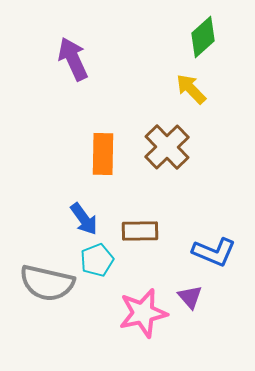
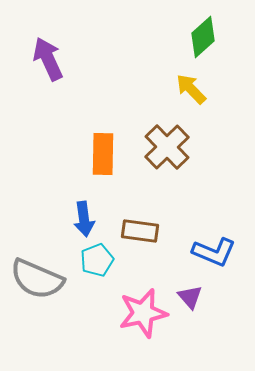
purple arrow: moved 25 px left
blue arrow: rotated 28 degrees clockwise
brown rectangle: rotated 9 degrees clockwise
gray semicircle: moved 10 px left, 4 px up; rotated 10 degrees clockwise
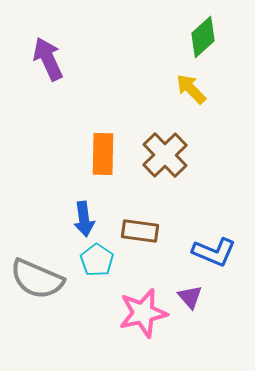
brown cross: moved 2 px left, 8 px down
cyan pentagon: rotated 16 degrees counterclockwise
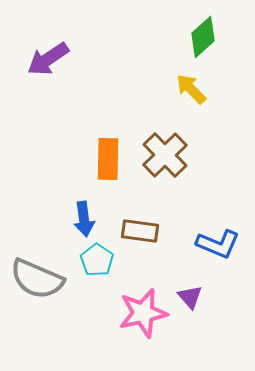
purple arrow: rotated 99 degrees counterclockwise
orange rectangle: moved 5 px right, 5 px down
blue L-shape: moved 4 px right, 8 px up
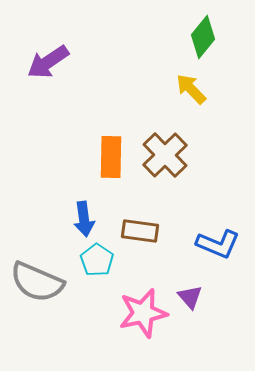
green diamond: rotated 9 degrees counterclockwise
purple arrow: moved 3 px down
orange rectangle: moved 3 px right, 2 px up
gray semicircle: moved 3 px down
